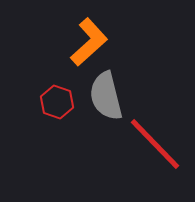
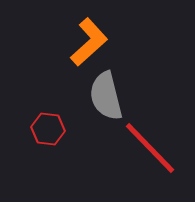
red hexagon: moved 9 px left, 27 px down; rotated 12 degrees counterclockwise
red line: moved 5 px left, 4 px down
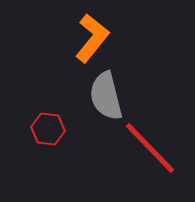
orange L-shape: moved 3 px right, 4 px up; rotated 9 degrees counterclockwise
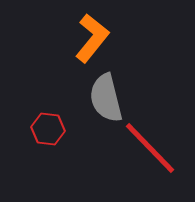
gray semicircle: moved 2 px down
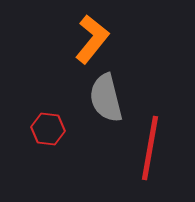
orange L-shape: moved 1 px down
red line: rotated 54 degrees clockwise
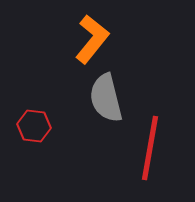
red hexagon: moved 14 px left, 3 px up
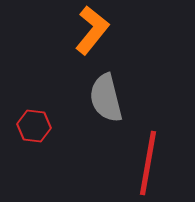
orange L-shape: moved 9 px up
red line: moved 2 px left, 15 px down
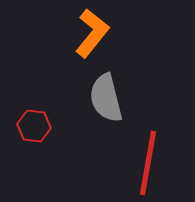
orange L-shape: moved 3 px down
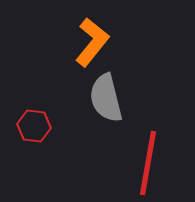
orange L-shape: moved 9 px down
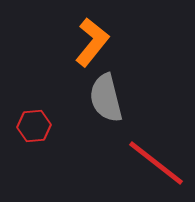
red hexagon: rotated 12 degrees counterclockwise
red line: moved 8 px right; rotated 62 degrees counterclockwise
